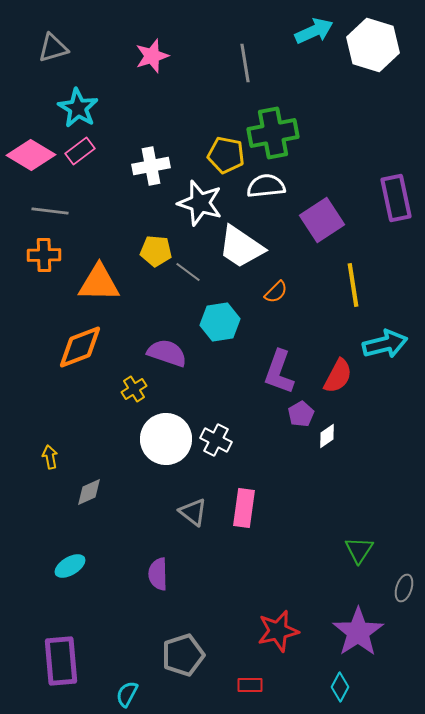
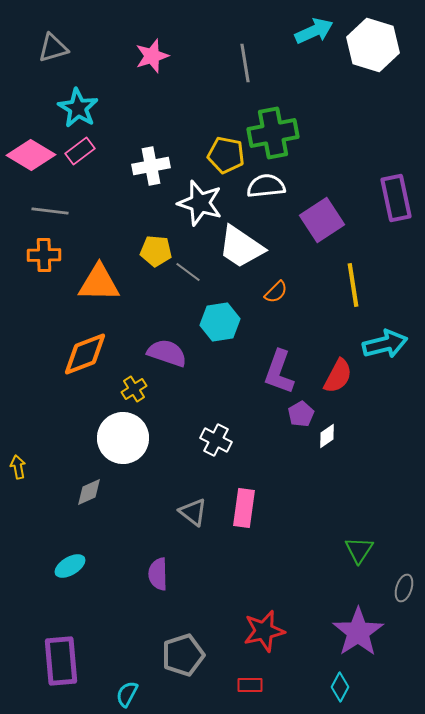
orange diamond at (80, 347): moved 5 px right, 7 px down
white circle at (166, 439): moved 43 px left, 1 px up
yellow arrow at (50, 457): moved 32 px left, 10 px down
red star at (278, 631): moved 14 px left
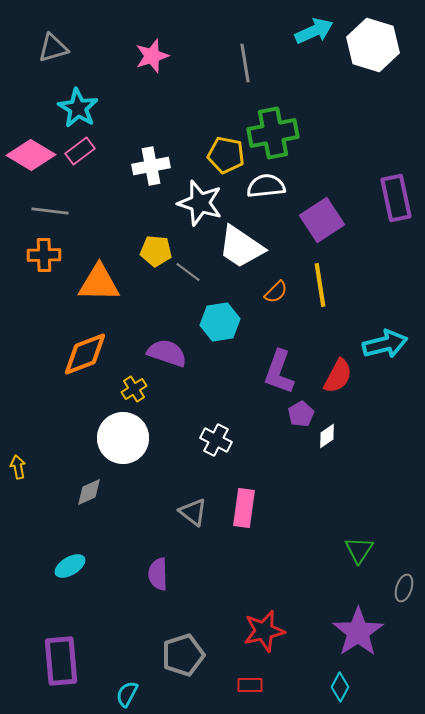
yellow line at (353, 285): moved 33 px left
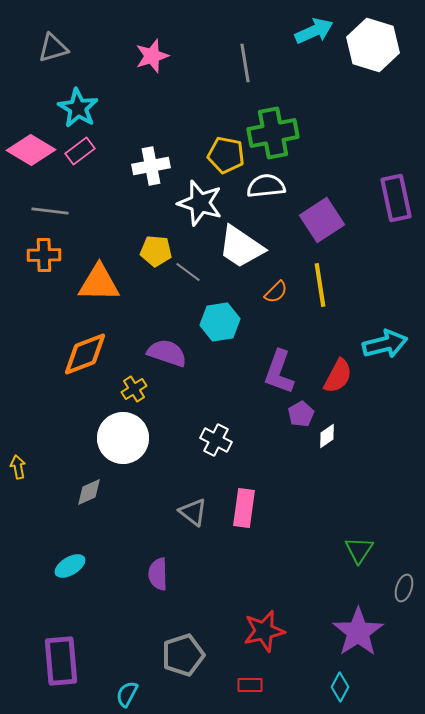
pink diamond at (31, 155): moved 5 px up
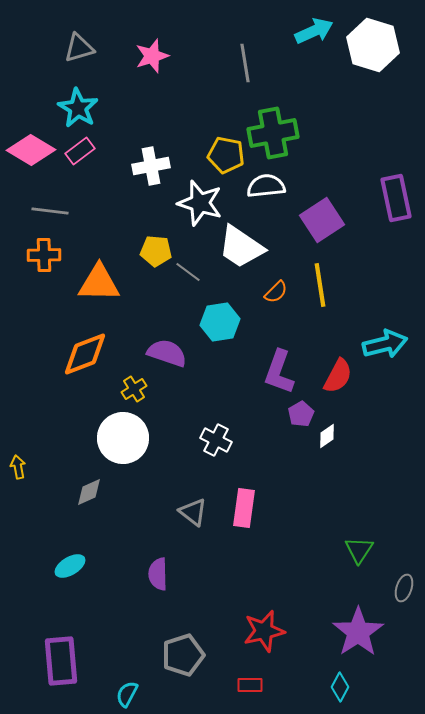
gray triangle at (53, 48): moved 26 px right
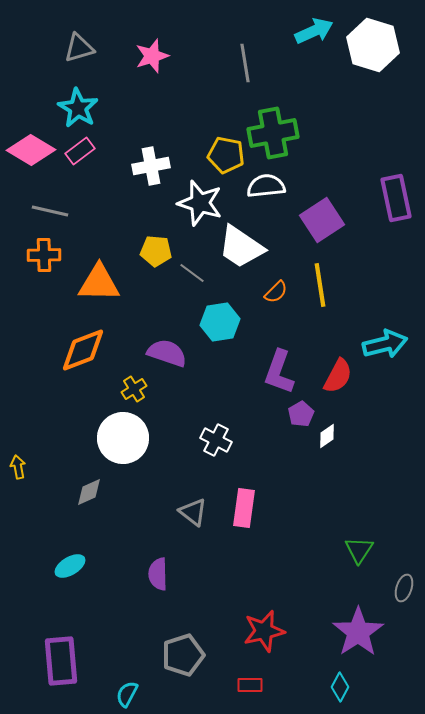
gray line at (50, 211): rotated 6 degrees clockwise
gray line at (188, 272): moved 4 px right, 1 px down
orange diamond at (85, 354): moved 2 px left, 4 px up
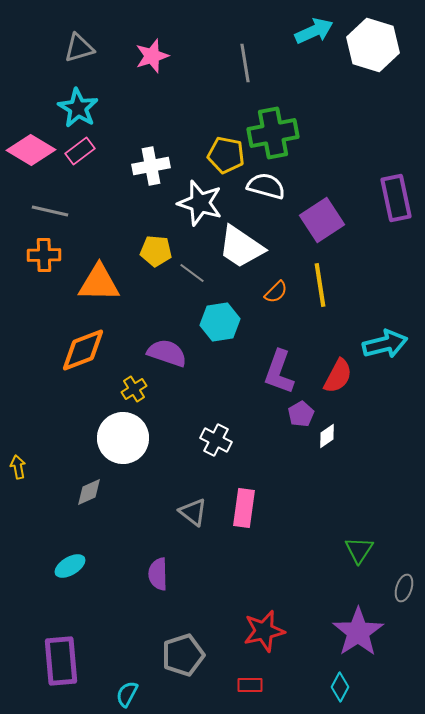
white semicircle at (266, 186): rotated 21 degrees clockwise
